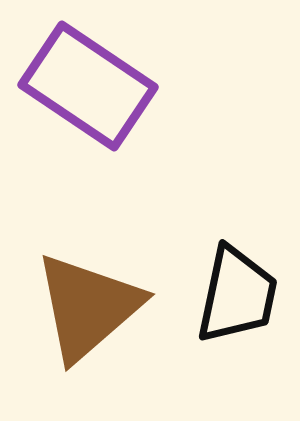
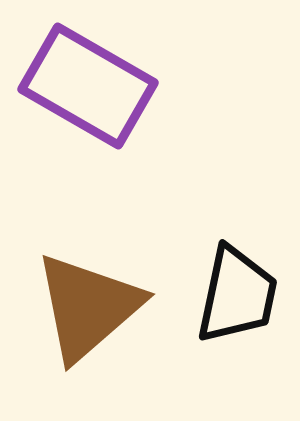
purple rectangle: rotated 4 degrees counterclockwise
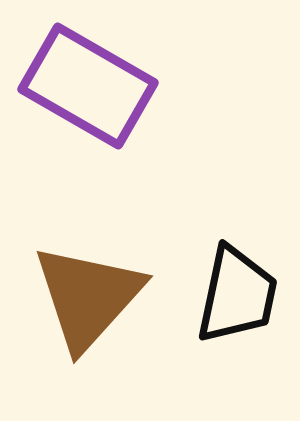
brown triangle: moved 10 px up; rotated 7 degrees counterclockwise
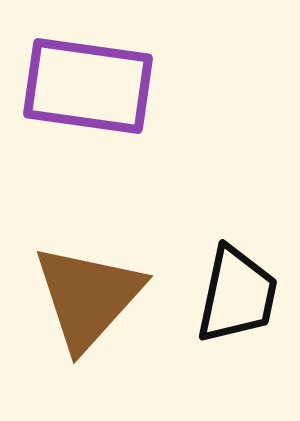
purple rectangle: rotated 22 degrees counterclockwise
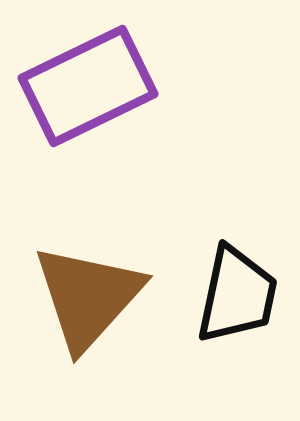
purple rectangle: rotated 34 degrees counterclockwise
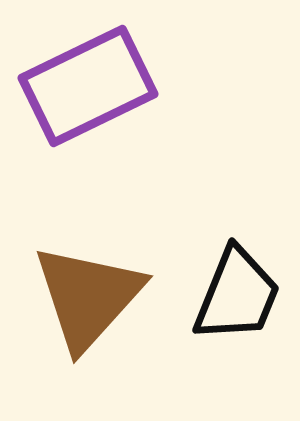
black trapezoid: rotated 10 degrees clockwise
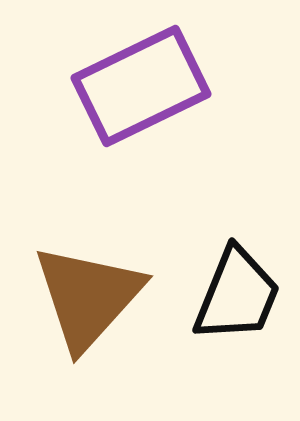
purple rectangle: moved 53 px right
